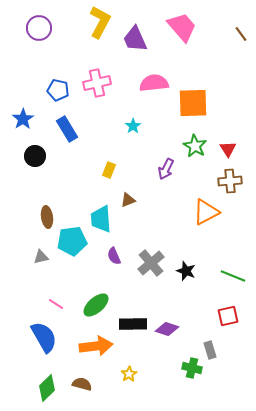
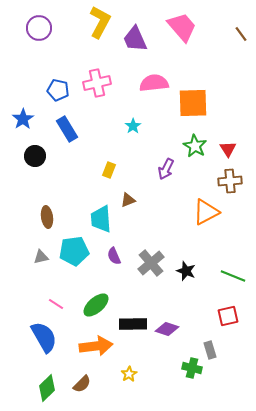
cyan pentagon: moved 2 px right, 10 px down
brown semicircle: rotated 120 degrees clockwise
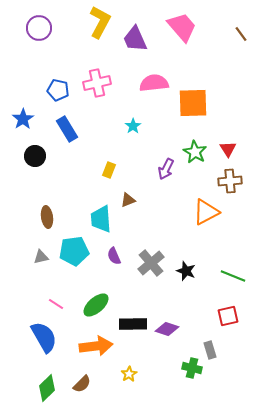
green star: moved 6 px down
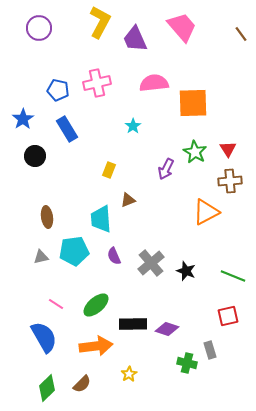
green cross: moved 5 px left, 5 px up
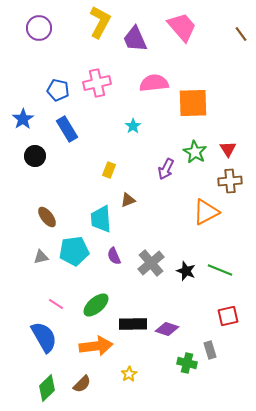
brown ellipse: rotated 30 degrees counterclockwise
green line: moved 13 px left, 6 px up
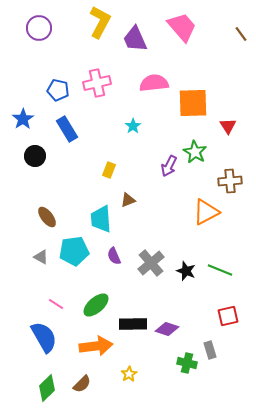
red triangle: moved 23 px up
purple arrow: moved 3 px right, 3 px up
gray triangle: rotated 42 degrees clockwise
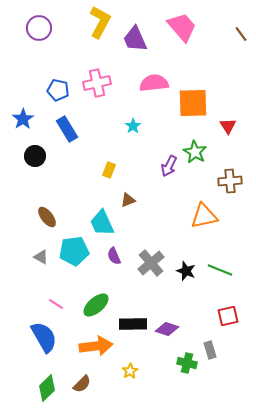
orange triangle: moved 2 px left, 4 px down; rotated 16 degrees clockwise
cyan trapezoid: moved 1 px right, 4 px down; rotated 20 degrees counterclockwise
yellow star: moved 1 px right, 3 px up
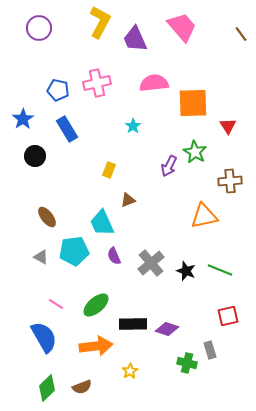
brown semicircle: moved 3 px down; rotated 24 degrees clockwise
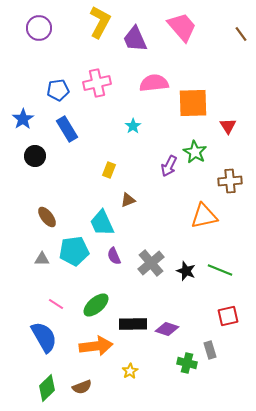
blue pentagon: rotated 20 degrees counterclockwise
gray triangle: moved 1 px right, 2 px down; rotated 28 degrees counterclockwise
